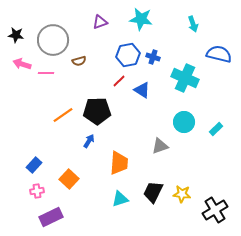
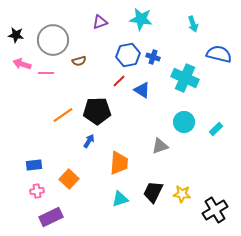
blue rectangle: rotated 42 degrees clockwise
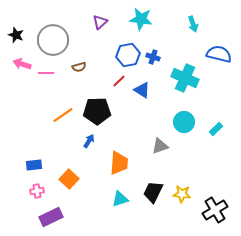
purple triangle: rotated 21 degrees counterclockwise
black star: rotated 14 degrees clockwise
brown semicircle: moved 6 px down
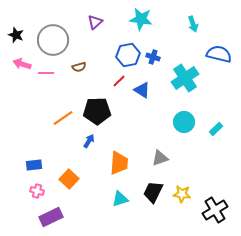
purple triangle: moved 5 px left
cyan cross: rotated 32 degrees clockwise
orange line: moved 3 px down
gray triangle: moved 12 px down
pink cross: rotated 24 degrees clockwise
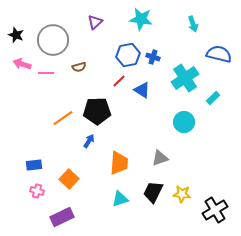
cyan rectangle: moved 3 px left, 31 px up
purple rectangle: moved 11 px right
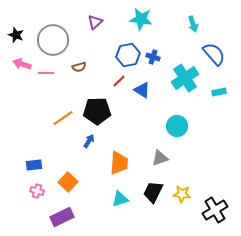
blue semicircle: moved 5 px left; rotated 35 degrees clockwise
cyan rectangle: moved 6 px right, 6 px up; rotated 32 degrees clockwise
cyan circle: moved 7 px left, 4 px down
orange square: moved 1 px left, 3 px down
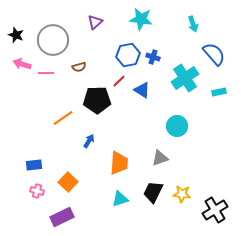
black pentagon: moved 11 px up
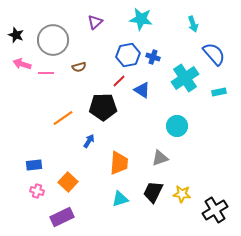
black pentagon: moved 6 px right, 7 px down
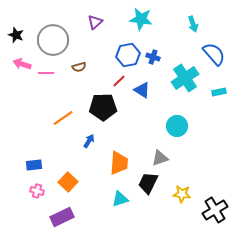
black trapezoid: moved 5 px left, 9 px up
